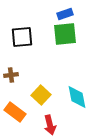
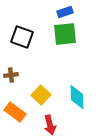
blue rectangle: moved 2 px up
black square: rotated 25 degrees clockwise
cyan diamond: rotated 10 degrees clockwise
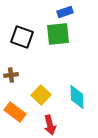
green square: moved 7 px left
